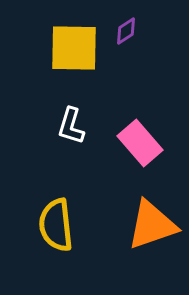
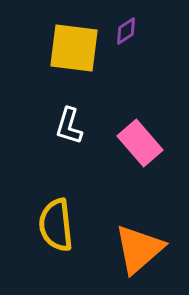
yellow square: rotated 6 degrees clockwise
white L-shape: moved 2 px left
orange triangle: moved 13 px left, 24 px down; rotated 22 degrees counterclockwise
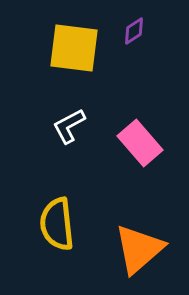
purple diamond: moved 8 px right
white L-shape: rotated 45 degrees clockwise
yellow semicircle: moved 1 px right, 1 px up
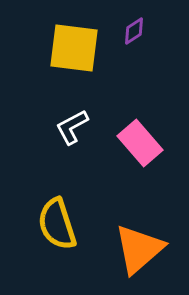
white L-shape: moved 3 px right, 1 px down
yellow semicircle: rotated 12 degrees counterclockwise
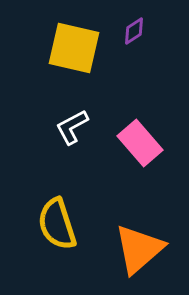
yellow square: rotated 6 degrees clockwise
